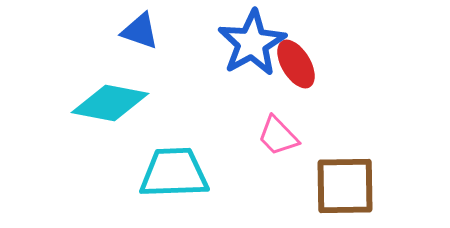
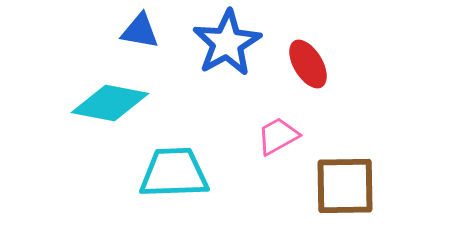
blue triangle: rotated 9 degrees counterclockwise
blue star: moved 25 px left
red ellipse: moved 12 px right
pink trapezoid: rotated 105 degrees clockwise
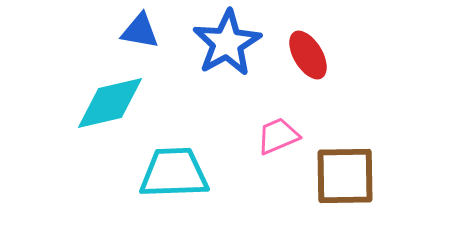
red ellipse: moved 9 px up
cyan diamond: rotated 24 degrees counterclockwise
pink trapezoid: rotated 6 degrees clockwise
brown square: moved 10 px up
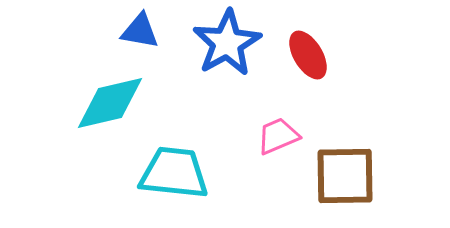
cyan trapezoid: rotated 8 degrees clockwise
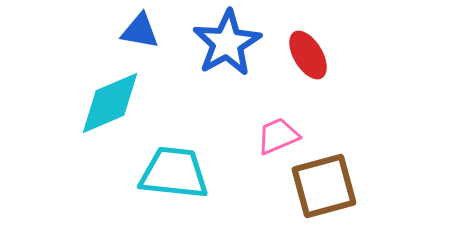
cyan diamond: rotated 10 degrees counterclockwise
brown square: moved 21 px left, 10 px down; rotated 14 degrees counterclockwise
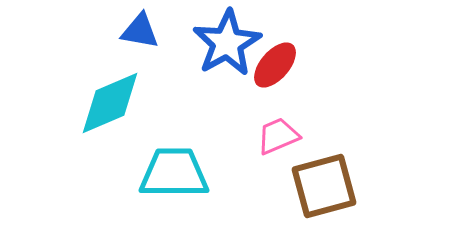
red ellipse: moved 33 px left, 10 px down; rotated 72 degrees clockwise
cyan trapezoid: rotated 6 degrees counterclockwise
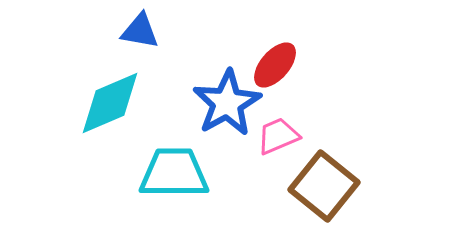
blue star: moved 60 px down
brown square: rotated 36 degrees counterclockwise
